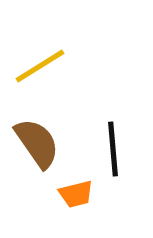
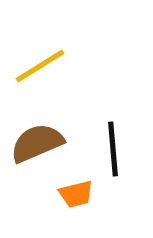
brown semicircle: rotated 78 degrees counterclockwise
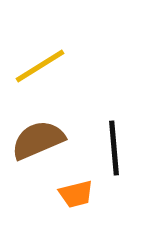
brown semicircle: moved 1 px right, 3 px up
black line: moved 1 px right, 1 px up
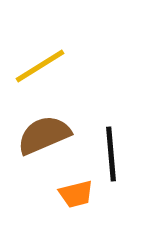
brown semicircle: moved 6 px right, 5 px up
black line: moved 3 px left, 6 px down
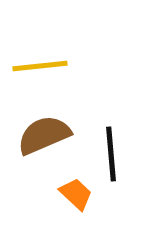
yellow line: rotated 26 degrees clockwise
orange trapezoid: rotated 123 degrees counterclockwise
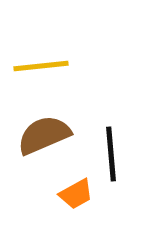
yellow line: moved 1 px right
orange trapezoid: rotated 108 degrees clockwise
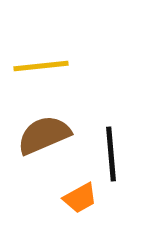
orange trapezoid: moved 4 px right, 4 px down
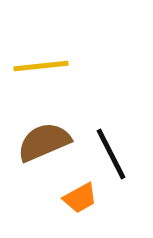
brown semicircle: moved 7 px down
black line: rotated 22 degrees counterclockwise
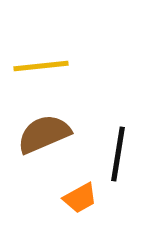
brown semicircle: moved 8 px up
black line: moved 7 px right; rotated 36 degrees clockwise
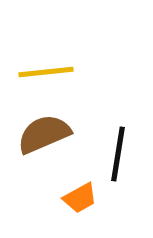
yellow line: moved 5 px right, 6 px down
